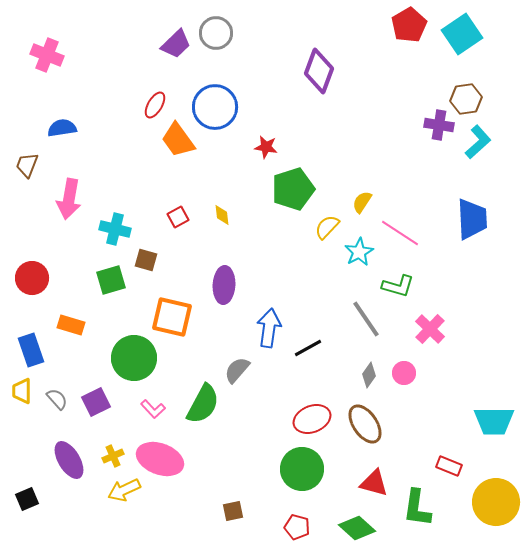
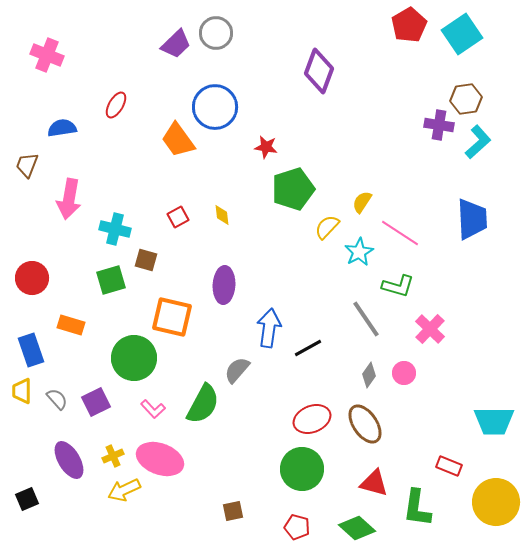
red ellipse at (155, 105): moved 39 px left
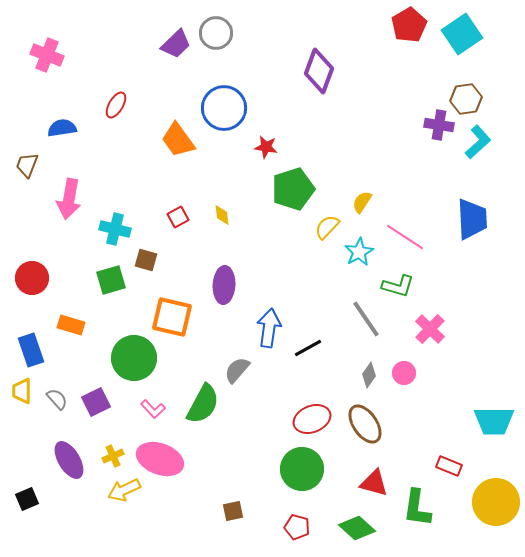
blue circle at (215, 107): moved 9 px right, 1 px down
pink line at (400, 233): moved 5 px right, 4 px down
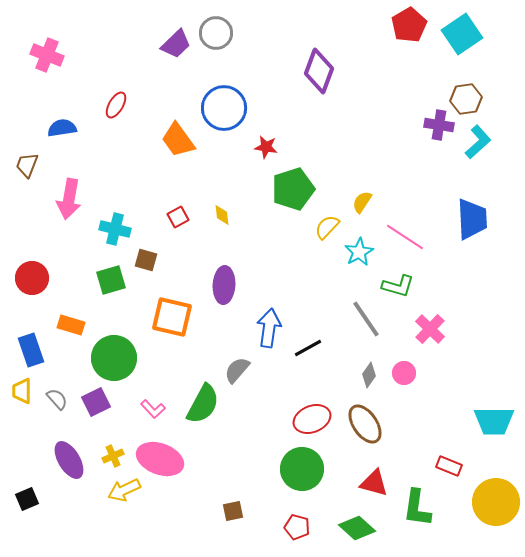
green circle at (134, 358): moved 20 px left
